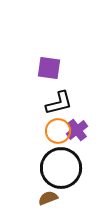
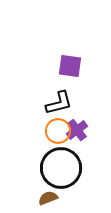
purple square: moved 21 px right, 2 px up
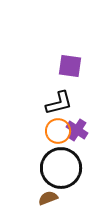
purple cross: rotated 20 degrees counterclockwise
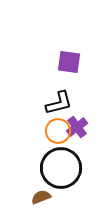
purple square: moved 1 px left, 4 px up
purple cross: moved 3 px up; rotated 20 degrees clockwise
brown semicircle: moved 7 px left, 1 px up
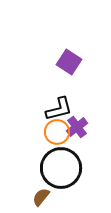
purple square: rotated 25 degrees clockwise
black L-shape: moved 6 px down
orange circle: moved 1 px left, 1 px down
brown semicircle: rotated 30 degrees counterclockwise
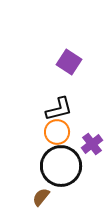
purple cross: moved 15 px right, 17 px down
black circle: moved 2 px up
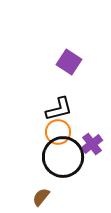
orange circle: moved 1 px right
black circle: moved 2 px right, 9 px up
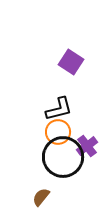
purple square: moved 2 px right
purple cross: moved 5 px left, 2 px down
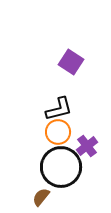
black circle: moved 2 px left, 10 px down
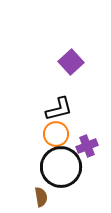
purple square: rotated 15 degrees clockwise
orange circle: moved 2 px left, 2 px down
purple cross: rotated 15 degrees clockwise
brown semicircle: rotated 132 degrees clockwise
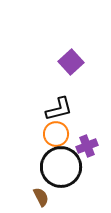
brown semicircle: rotated 18 degrees counterclockwise
